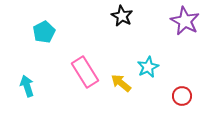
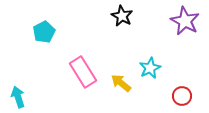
cyan star: moved 2 px right, 1 px down
pink rectangle: moved 2 px left
cyan arrow: moved 9 px left, 11 px down
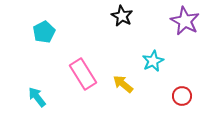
cyan star: moved 3 px right, 7 px up
pink rectangle: moved 2 px down
yellow arrow: moved 2 px right, 1 px down
cyan arrow: moved 19 px right; rotated 20 degrees counterclockwise
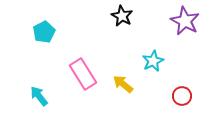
cyan arrow: moved 2 px right, 1 px up
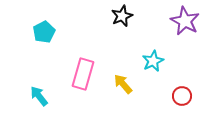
black star: rotated 20 degrees clockwise
pink rectangle: rotated 48 degrees clockwise
yellow arrow: rotated 10 degrees clockwise
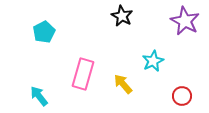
black star: rotated 20 degrees counterclockwise
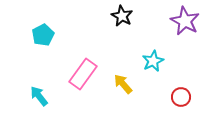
cyan pentagon: moved 1 px left, 3 px down
pink rectangle: rotated 20 degrees clockwise
red circle: moved 1 px left, 1 px down
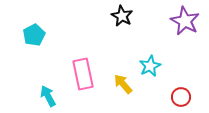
cyan pentagon: moved 9 px left
cyan star: moved 3 px left, 5 px down
pink rectangle: rotated 48 degrees counterclockwise
cyan arrow: moved 9 px right; rotated 10 degrees clockwise
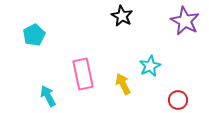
yellow arrow: rotated 15 degrees clockwise
red circle: moved 3 px left, 3 px down
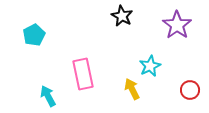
purple star: moved 8 px left, 4 px down; rotated 8 degrees clockwise
yellow arrow: moved 9 px right, 5 px down
red circle: moved 12 px right, 10 px up
